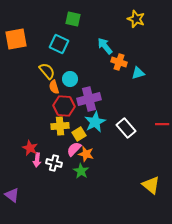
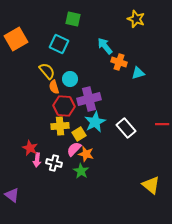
orange square: rotated 20 degrees counterclockwise
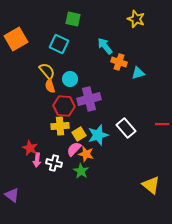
orange semicircle: moved 4 px left, 1 px up
cyan star: moved 3 px right, 13 px down; rotated 10 degrees clockwise
